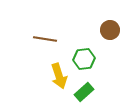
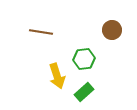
brown circle: moved 2 px right
brown line: moved 4 px left, 7 px up
yellow arrow: moved 2 px left
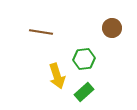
brown circle: moved 2 px up
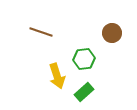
brown circle: moved 5 px down
brown line: rotated 10 degrees clockwise
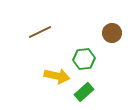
brown line: moved 1 px left; rotated 45 degrees counterclockwise
yellow arrow: rotated 60 degrees counterclockwise
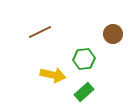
brown circle: moved 1 px right, 1 px down
yellow arrow: moved 4 px left, 1 px up
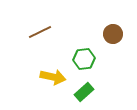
yellow arrow: moved 2 px down
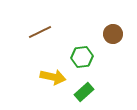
green hexagon: moved 2 px left, 2 px up
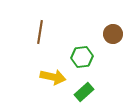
brown line: rotated 55 degrees counterclockwise
